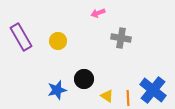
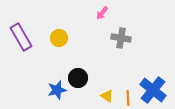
pink arrow: moved 4 px right; rotated 32 degrees counterclockwise
yellow circle: moved 1 px right, 3 px up
black circle: moved 6 px left, 1 px up
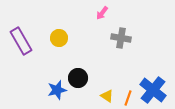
purple rectangle: moved 4 px down
orange line: rotated 21 degrees clockwise
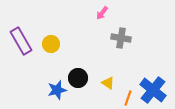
yellow circle: moved 8 px left, 6 px down
yellow triangle: moved 1 px right, 13 px up
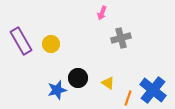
pink arrow: rotated 16 degrees counterclockwise
gray cross: rotated 24 degrees counterclockwise
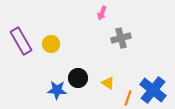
blue star: rotated 18 degrees clockwise
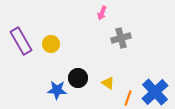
blue cross: moved 2 px right, 2 px down; rotated 8 degrees clockwise
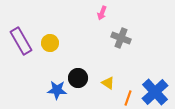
gray cross: rotated 36 degrees clockwise
yellow circle: moved 1 px left, 1 px up
